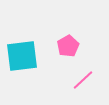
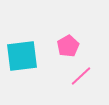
pink line: moved 2 px left, 4 px up
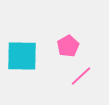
cyan square: rotated 8 degrees clockwise
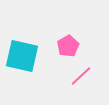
cyan square: rotated 12 degrees clockwise
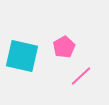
pink pentagon: moved 4 px left, 1 px down
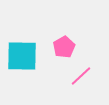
cyan square: rotated 12 degrees counterclockwise
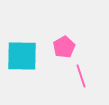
pink line: rotated 65 degrees counterclockwise
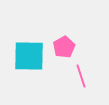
cyan square: moved 7 px right
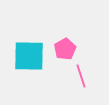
pink pentagon: moved 1 px right, 2 px down
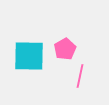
pink line: moved 1 px left; rotated 30 degrees clockwise
